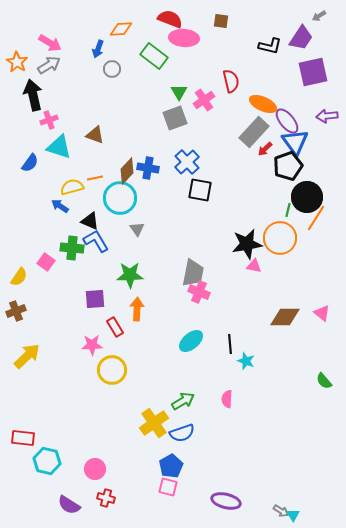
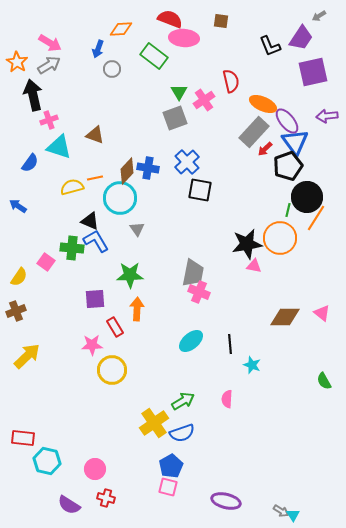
black L-shape at (270, 46): rotated 55 degrees clockwise
blue arrow at (60, 206): moved 42 px left
cyan star at (246, 361): moved 6 px right, 4 px down
green semicircle at (324, 381): rotated 12 degrees clockwise
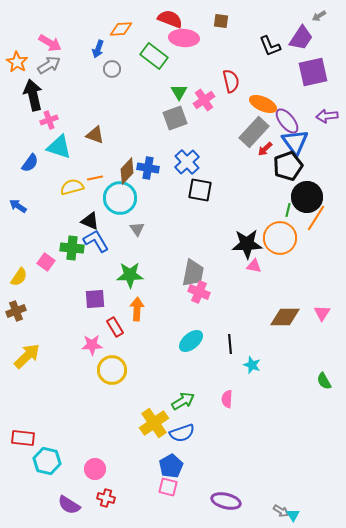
black star at (247, 244): rotated 8 degrees clockwise
pink triangle at (322, 313): rotated 24 degrees clockwise
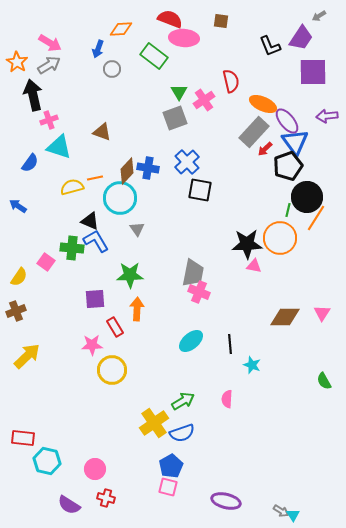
purple square at (313, 72): rotated 12 degrees clockwise
brown triangle at (95, 135): moved 7 px right, 3 px up
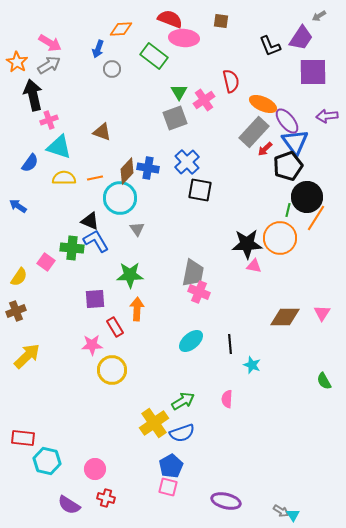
yellow semicircle at (72, 187): moved 8 px left, 9 px up; rotated 15 degrees clockwise
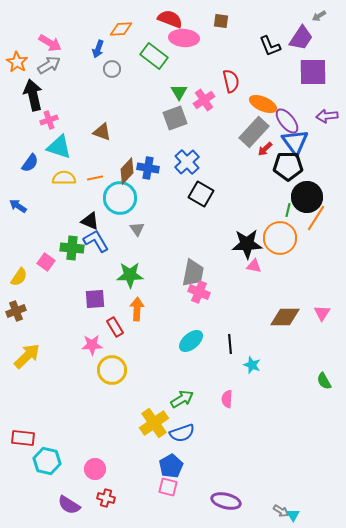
black pentagon at (288, 166): rotated 20 degrees clockwise
black square at (200, 190): moved 1 px right, 4 px down; rotated 20 degrees clockwise
green arrow at (183, 401): moved 1 px left, 2 px up
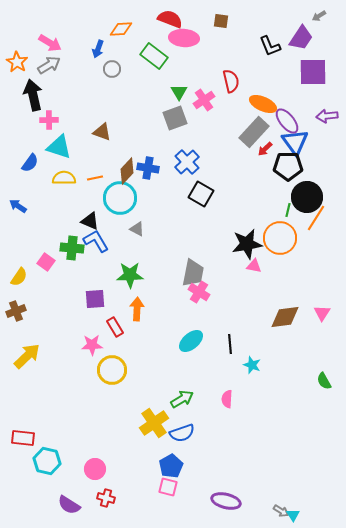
pink cross at (49, 120): rotated 18 degrees clockwise
gray triangle at (137, 229): rotated 28 degrees counterclockwise
black star at (247, 244): rotated 8 degrees counterclockwise
pink cross at (199, 292): rotated 10 degrees clockwise
brown diamond at (285, 317): rotated 8 degrees counterclockwise
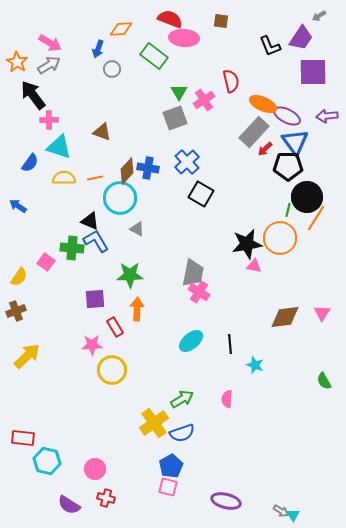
black arrow at (33, 95): rotated 24 degrees counterclockwise
purple ellipse at (287, 121): moved 5 px up; rotated 24 degrees counterclockwise
cyan star at (252, 365): moved 3 px right
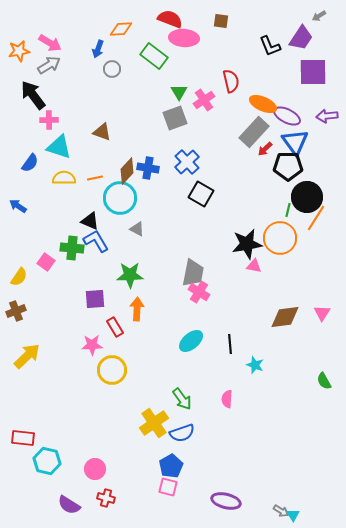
orange star at (17, 62): moved 2 px right, 11 px up; rotated 30 degrees clockwise
green arrow at (182, 399): rotated 85 degrees clockwise
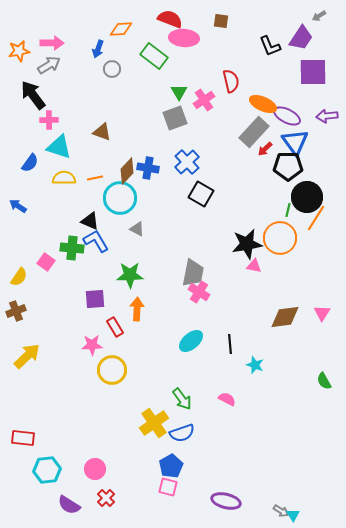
pink arrow at (50, 43): moved 2 px right; rotated 30 degrees counterclockwise
pink semicircle at (227, 399): rotated 114 degrees clockwise
cyan hexagon at (47, 461): moved 9 px down; rotated 20 degrees counterclockwise
red cross at (106, 498): rotated 30 degrees clockwise
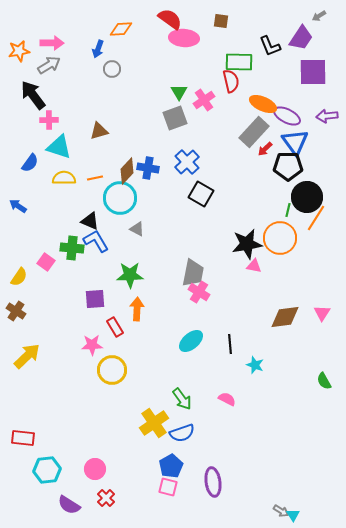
red semicircle at (170, 19): rotated 15 degrees clockwise
green rectangle at (154, 56): moved 85 px right, 6 px down; rotated 36 degrees counterclockwise
brown triangle at (102, 132): moved 3 px left, 1 px up; rotated 36 degrees counterclockwise
brown cross at (16, 311): rotated 36 degrees counterclockwise
purple ellipse at (226, 501): moved 13 px left, 19 px up; rotated 68 degrees clockwise
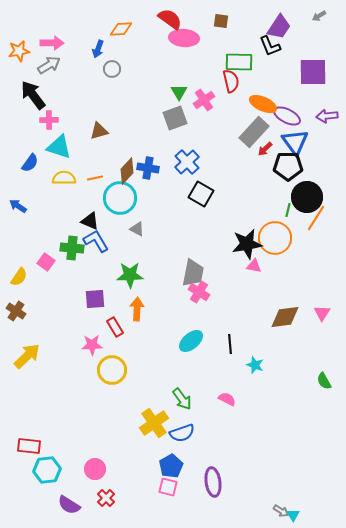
purple trapezoid at (301, 38): moved 22 px left, 11 px up
orange circle at (280, 238): moved 5 px left
red rectangle at (23, 438): moved 6 px right, 8 px down
